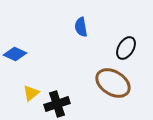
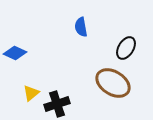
blue diamond: moved 1 px up
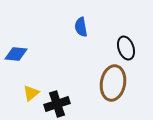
black ellipse: rotated 50 degrees counterclockwise
blue diamond: moved 1 px right, 1 px down; rotated 20 degrees counterclockwise
brown ellipse: rotated 68 degrees clockwise
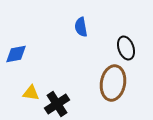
blue diamond: rotated 15 degrees counterclockwise
yellow triangle: rotated 48 degrees clockwise
black cross: rotated 15 degrees counterclockwise
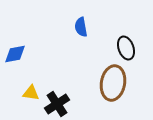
blue diamond: moved 1 px left
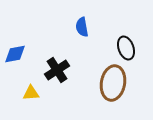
blue semicircle: moved 1 px right
yellow triangle: rotated 12 degrees counterclockwise
black cross: moved 34 px up
